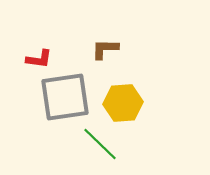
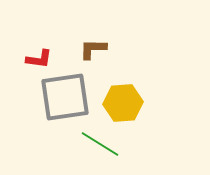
brown L-shape: moved 12 px left
green line: rotated 12 degrees counterclockwise
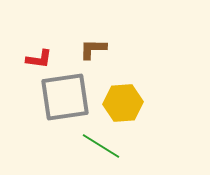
green line: moved 1 px right, 2 px down
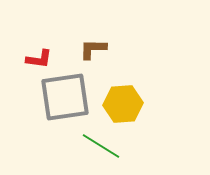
yellow hexagon: moved 1 px down
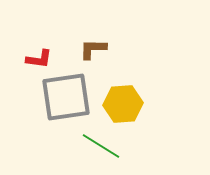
gray square: moved 1 px right
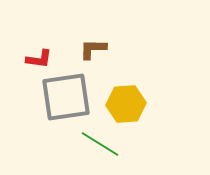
yellow hexagon: moved 3 px right
green line: moved 1 px left, 2 px up
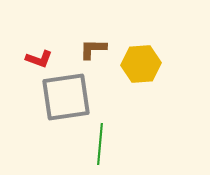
red L-shape: rotated 12 degrees clockwise
yellow hexagon: moved 15 px right, 40 px up
green line: rotated 63 degrees clockwise
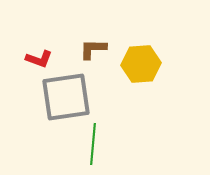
green line: moved 7 px left
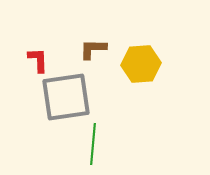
red L-shape: moved 1 px left, 1 px down; rotated 112 degrees counterclockwise
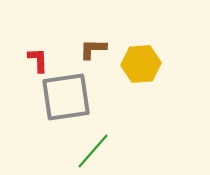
green line: moved 7 px down; rotated 36 degrees clockwise
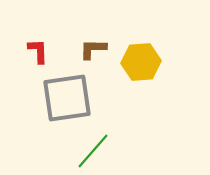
red L-shape: moved 9 px up
yellow hexagon: moved 2 px up
gray square: moved 1 px right, 1 px down
